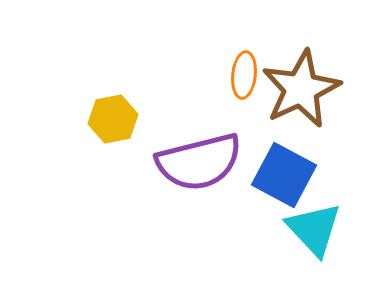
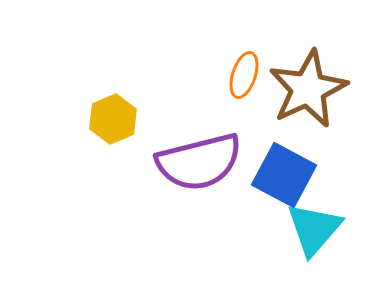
orange ellipse: rotated 12 degrees clockwise
brown star: moved 7 px right
yellow hexagon: rotated 12 degrees counterclockwise
cyan triangle: rotated 24 degrees clockwise
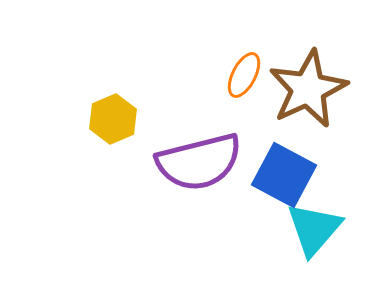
orange ellipse: rotated 9 degrees clockwise
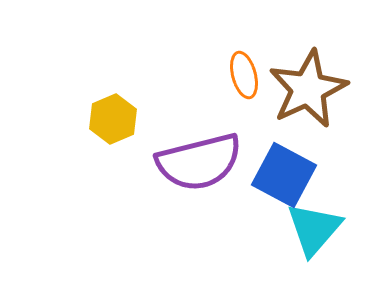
orange ellipse: rotated 42 degrees counterclockwise
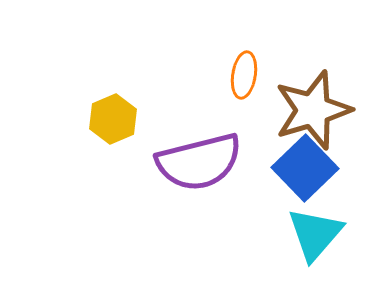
orange ellipse: rotated 24 degrees clockwise
brown star: moved 5 px right, 21 px down; rotated 8 degrees clockwise
blue square: moved 21 px right, 7 px up; rotated 18 degrees clockwise
cyan triangle: moved 1 px right, 5 px down
